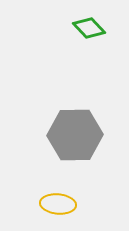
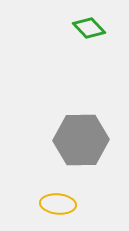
gray hexagon: moved 6 px right, 5 px down
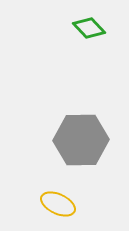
yellow ellipse: rotated 20 degrees clockwise
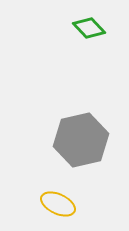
gray hexagon: rotated 12 degrees counterclockwise
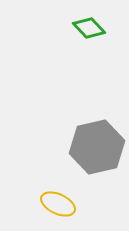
gray hexagon: moved 16 px right, 7 px down
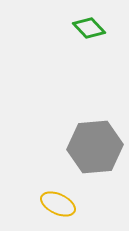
gray hexagon: moved 2 px left; rotated 8 degrees clockwise
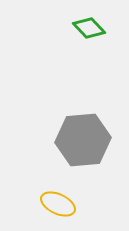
gray hexagon: moved 12 px left, 7 px up
